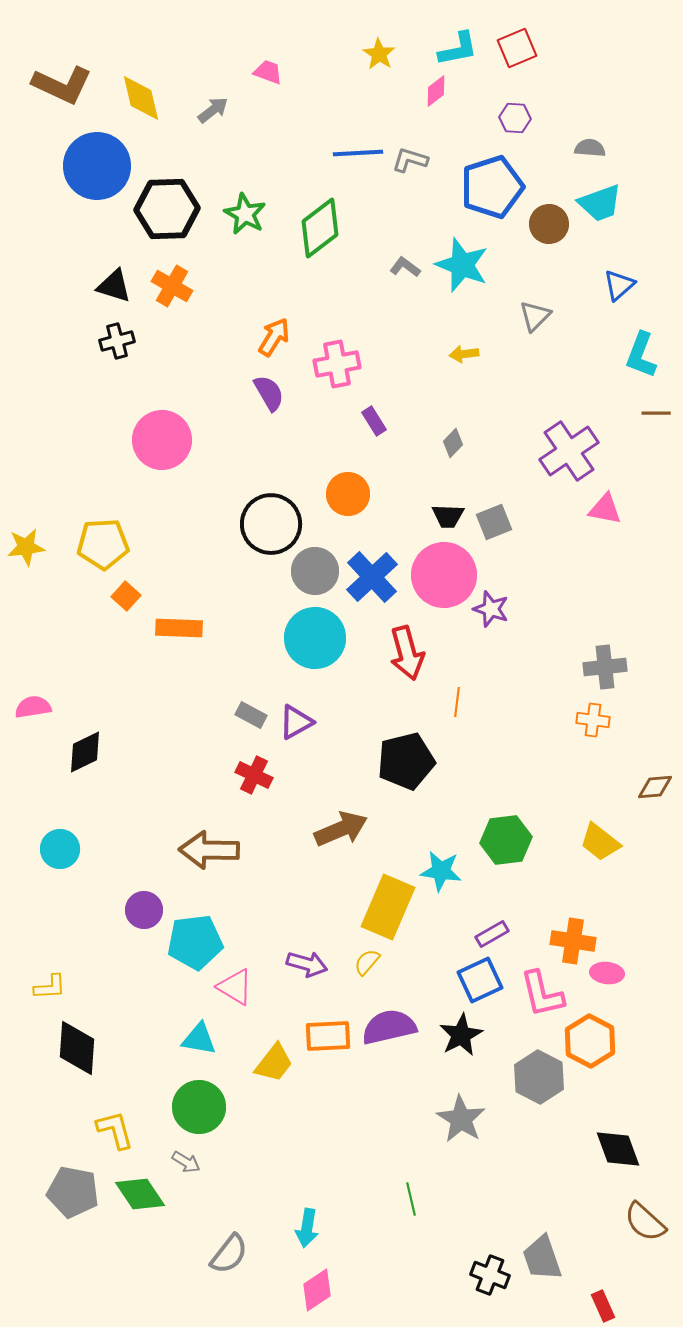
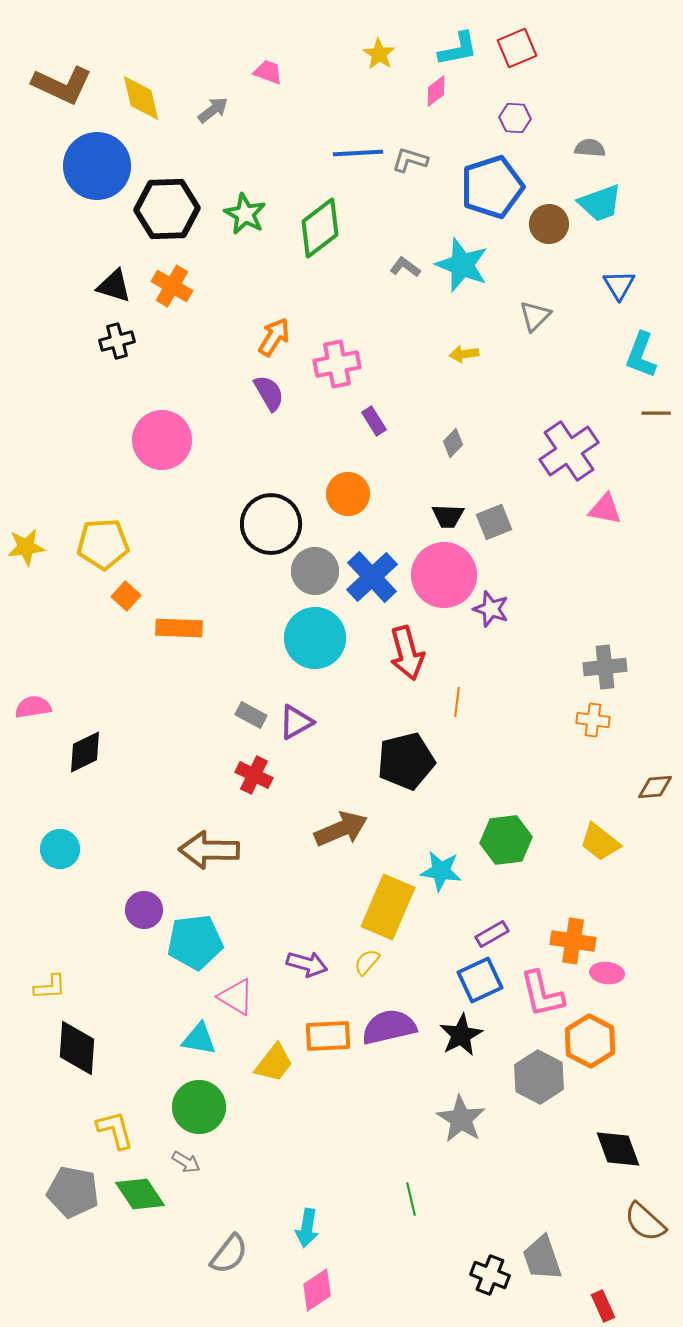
blue triangle at (619, 285): rotated 20 degrees counterclockwise
pink triangle at (235, 987): moved 1 px right, 10 px down
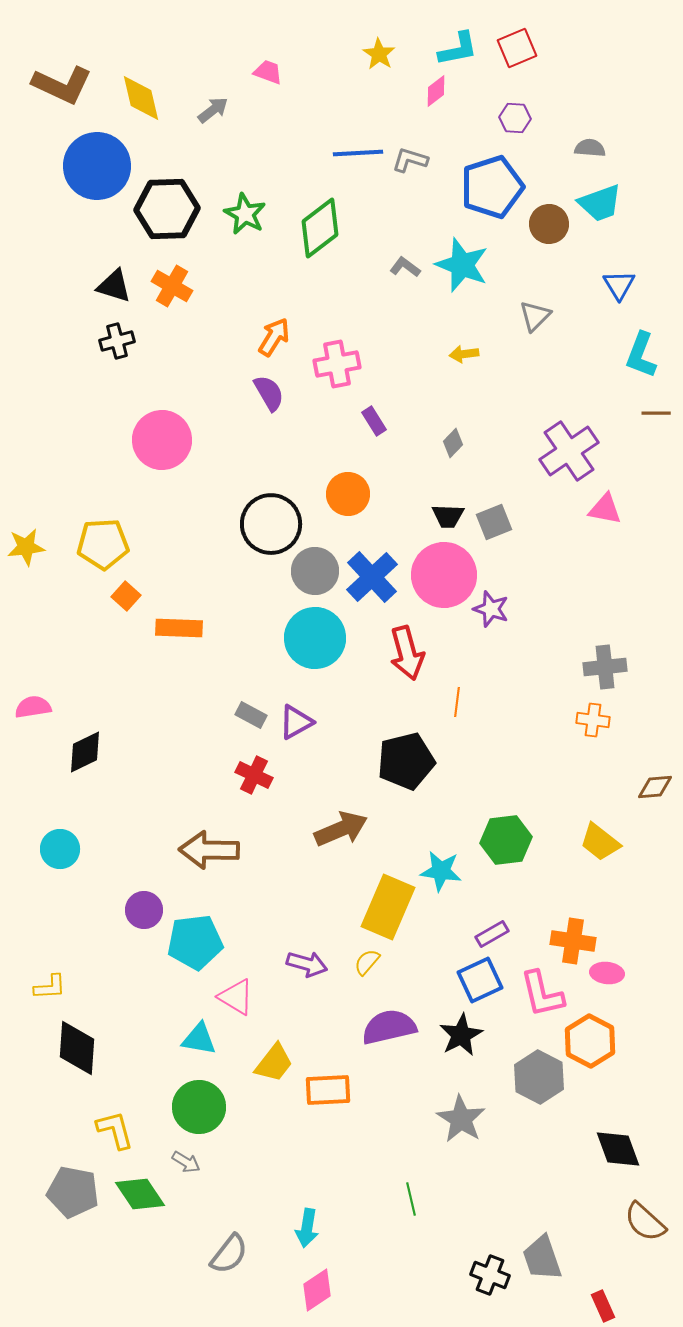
orange rectangle at (328, 1036): moved 54 px down
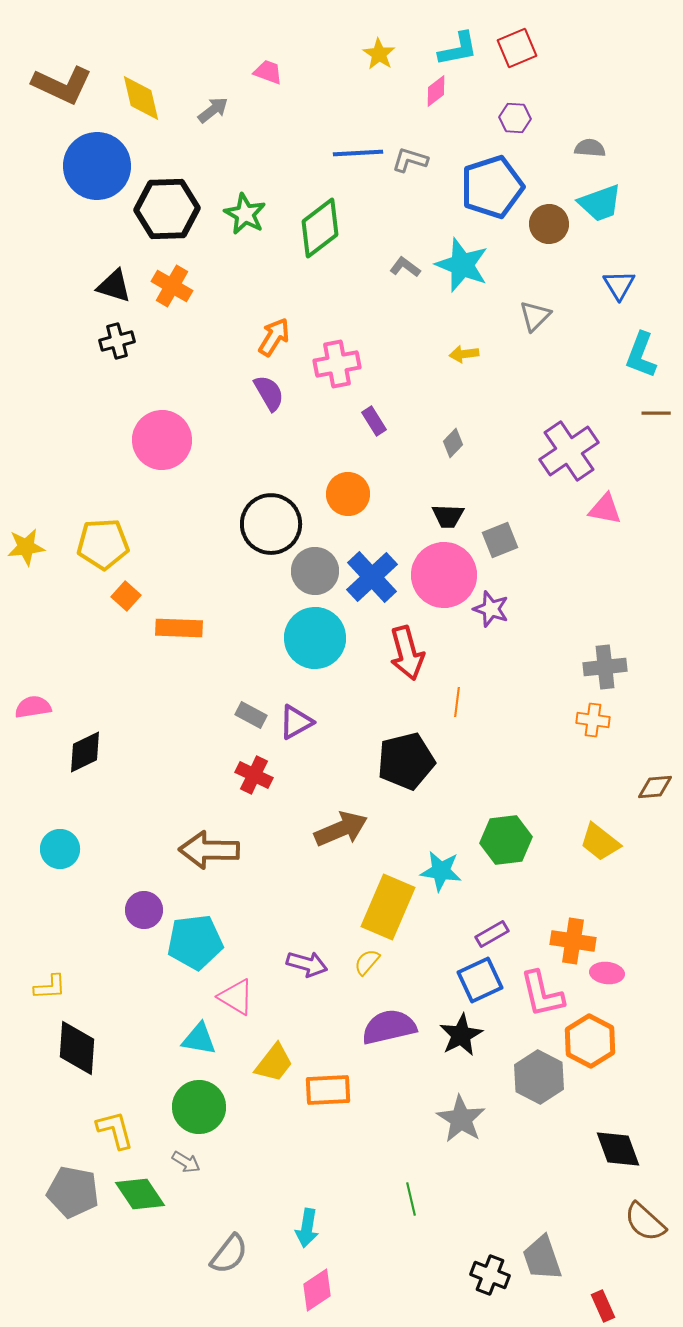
gray square at (494, 522): moved 6 px right, 18 px down
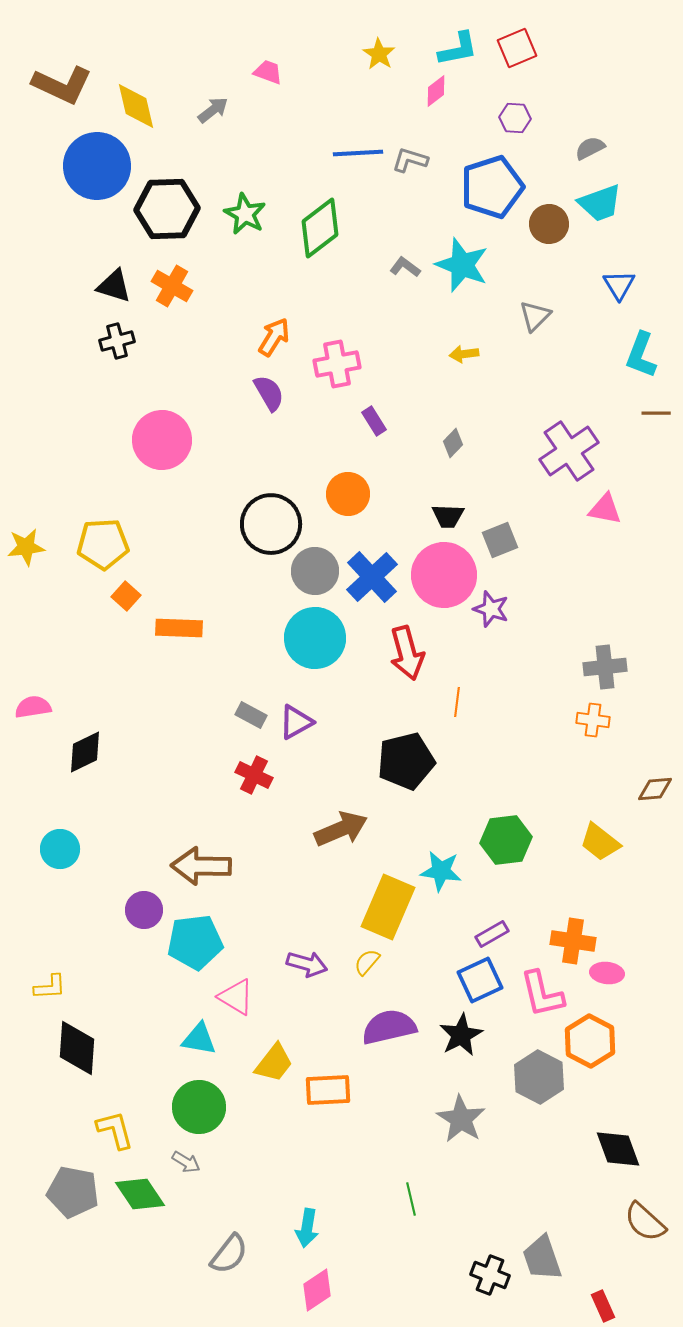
yellow diamond at (141, 98): moved 5 px left, 8 px down
gray semicircle at (590, 148): rotated 32 degrees counterclockwise
brown diamond at (655, 787): moved 2 px down
brown arrow at (209, 850): moved 8 px left, 16 px down
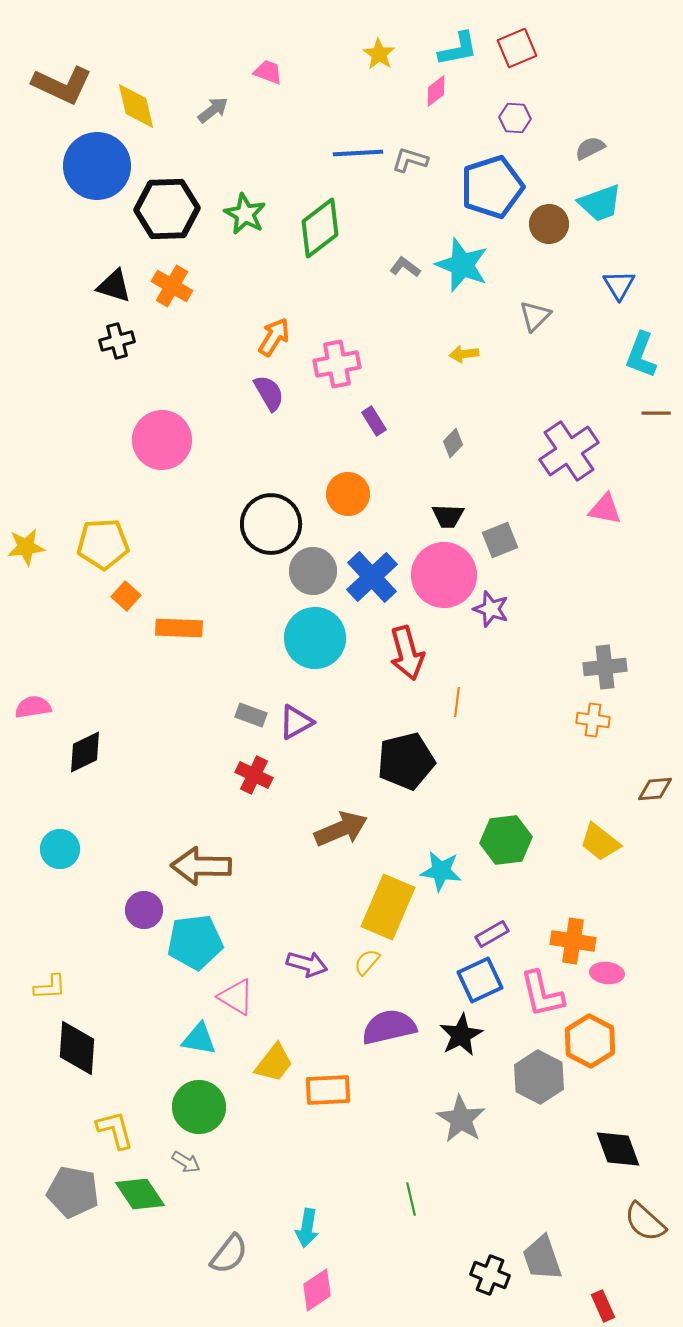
gray circle at (315, 571): moved 2 px left
gray rectangle at (251, 715): rotated 8 degrees counterclockwise
